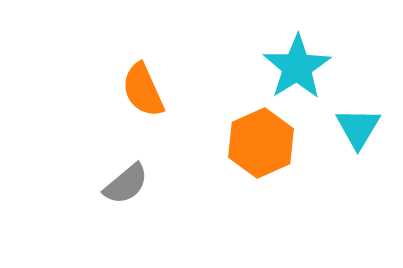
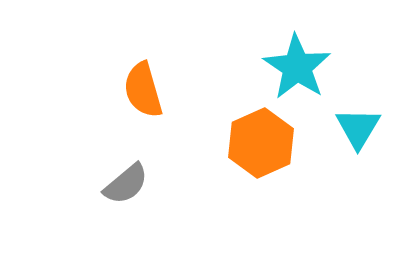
cyan star: rotated 6 degrees counterclockwise
orange semicircle: rotated 8 degrees clockwise
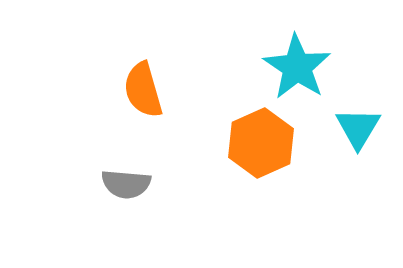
gray semicircle: rotated 45 degrees clockwise
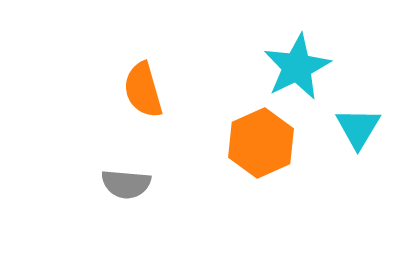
cyan star: rotated 12 degrees clockwise
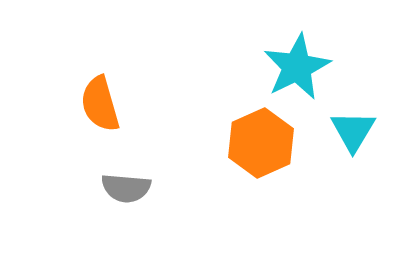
orange semicircle: moved 43 px left, 14 px down
cyan triangle: moved 5 px left, 3 px down
gray semicircle: moved 4 px down
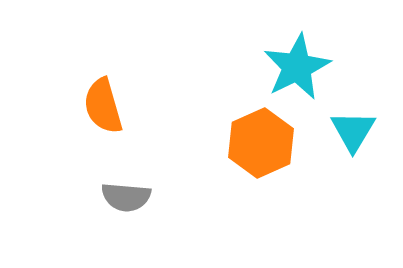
orange semicircle: moved 3 px right, 2 px down
gray semicircle: moved 9 px down
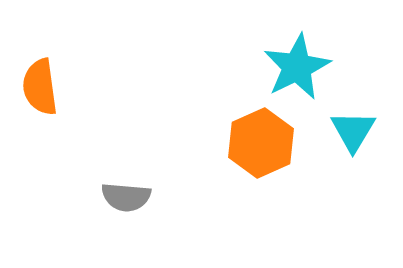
orange semicircle: moved 63 px left, 19 px up; rotated 8 degrees clockwise
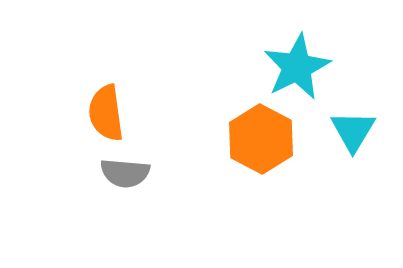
orange semicircle: moved 66 px right, 26 px down
orange hexagon: moved 4 px up; rotated 8 degrees counterclockwise
gray semicircle: moved 1 px left, 24 px up
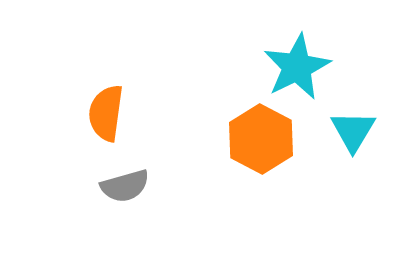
orange semicircle: rotated 16 degrees clockwise
gray semicircle: moved 13 px down; rotated 21 degrees counterclockwise
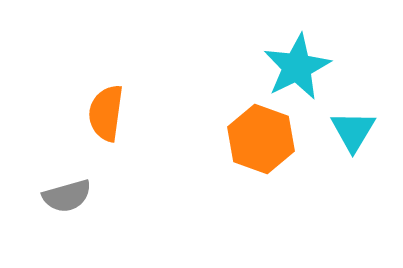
orange hexagon: rotated 8 degrees counterclockwise
gray semicircle: moved 58 px left, 10 px down
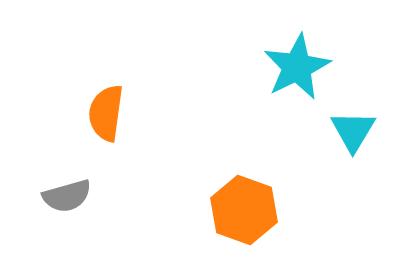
orange hexagon: moved 17 px left, 71 px down
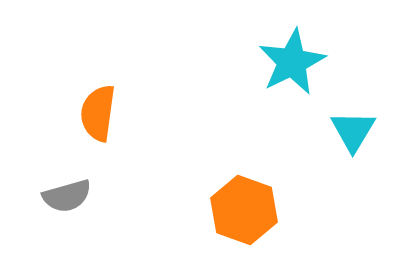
cyan star: moved 5 px left, 5 px up
orange semicircle: moved 8 px left
